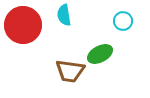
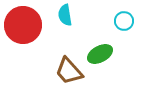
cyan semicircle: moved 1 px right
cyan circle: moved 1 px right
brown trapezoid: moved 1 px left; rotated 40 degrees clockwise
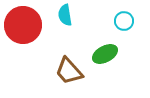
green ellipse: moved 5 px right
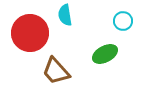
cyan circle: moved 1 px left
red circle: moved 7 px right, 8 px down
brown trapezoid: moved 13 px left
